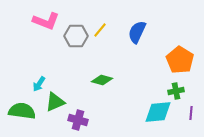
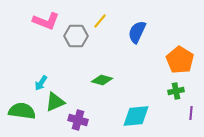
yellow line: moved 9 px up
cyan arrow: moved 2 px right, 1 px up
cyan diamond: moved 22 px left, 4 px down
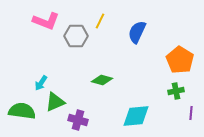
yellow line: rotated 14 degrees counterclockwise
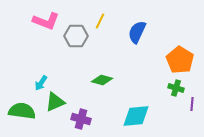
green cross: moved 3 px up; rotated 28 degrees clockwise
purple line: moved 1 px right, 9 px up
purple cross: moved 3 px right, 1 px up
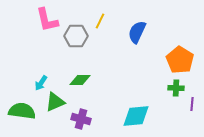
pink L-shape: moved 1 px right, 1 px up; rotated 56 degrees clockwise
green diamond: moved 22 px left; rotated 15 degrees counterclockwise
green cross: rotated 14 degrees counterclockwise
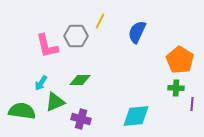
pink L-shape: moved 26 px down
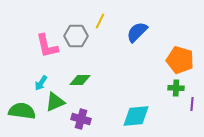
blue semicircle: rotated 20 degrees clockwise
orange pentagon: rotated 16 degrees counterclockwise
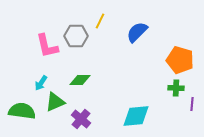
purple cross: rotated 24 degrees clockwise
